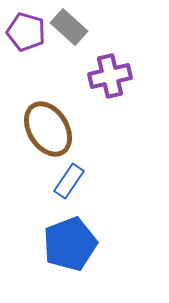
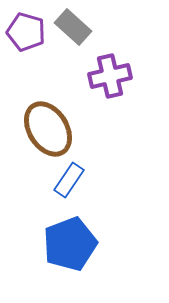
gray rectangle: moved 4 px right
blue rectangle: moved 1 px up
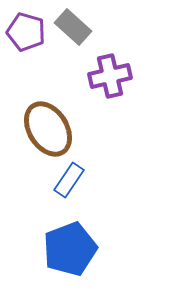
blue pentagon: moved 5 px down
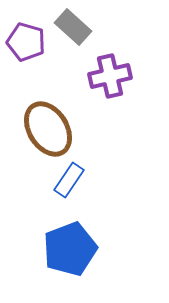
purple pentagon: moved 10 px down
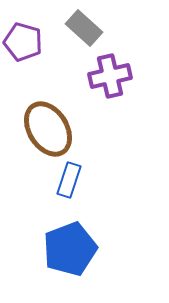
gray rectangle: moved 11 px right, 1 px down
purple pentagon: moved 3 px left
blue rectangle: rotated 16 degrees counterclockwise
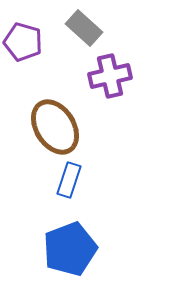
brown ellipse: moved 7 px right, 2 px up
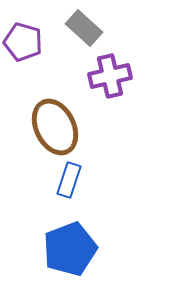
brown ellipse: rotated 6 degrees clockwise
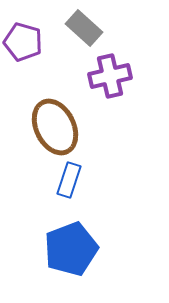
blue pentagon: moved 1 px right
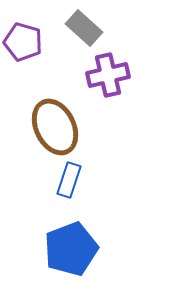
purple cross: moved 2 px left, 1 px up
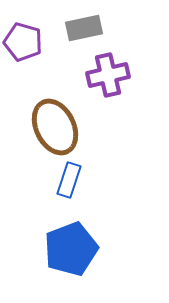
gray rectangle: rotated 54 degrees counterclockwise
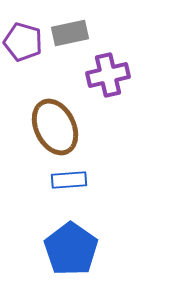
gray rectangle: moved 14 px left, 5 px down
blue rectangle: rotated 68 degrees clockwise
blue pentagon: rotated 16 degrees counterclockwise
